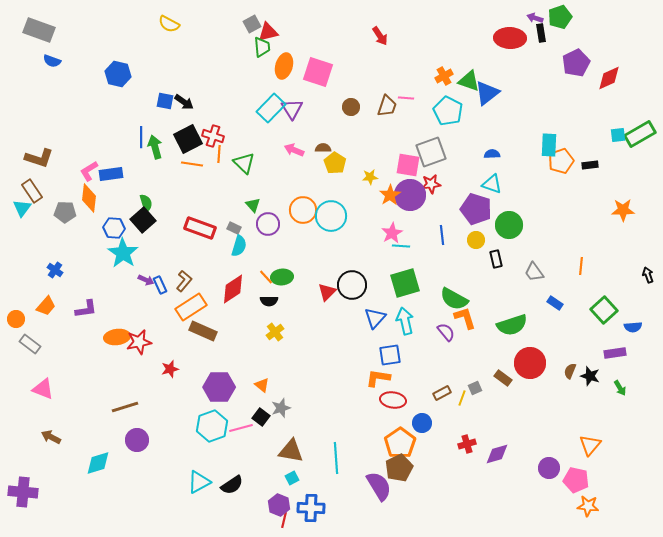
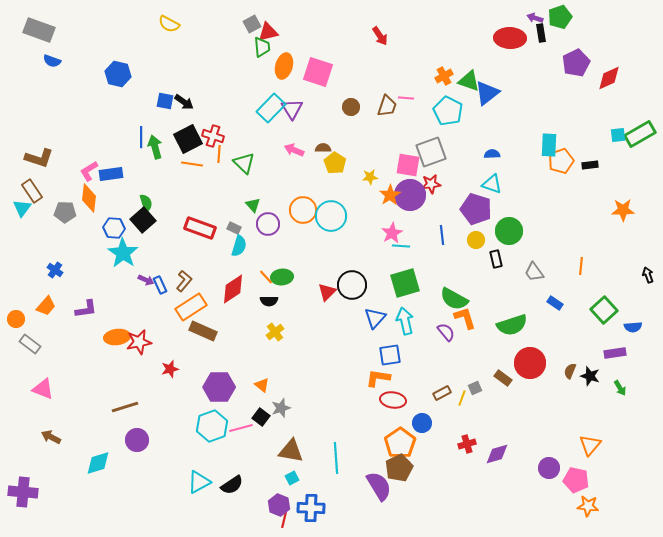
green circle at (509, 225): moved 6 px down
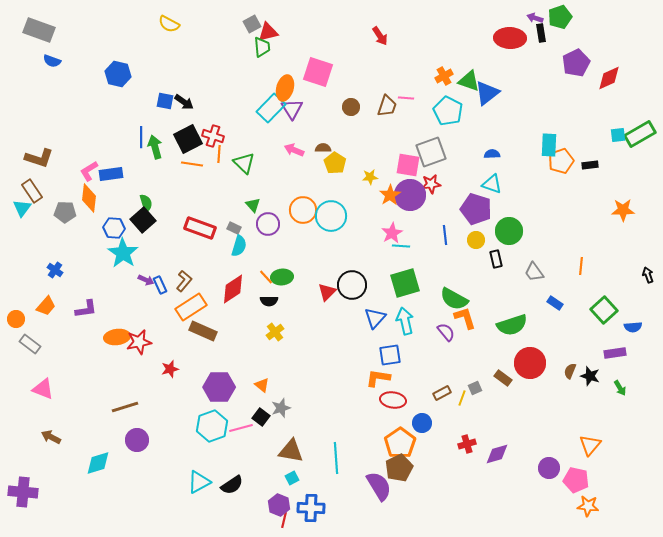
orange ellipse at (284, 66): moved 1 px right, 22 px down
blue line at (442, 235): moved 3 px right
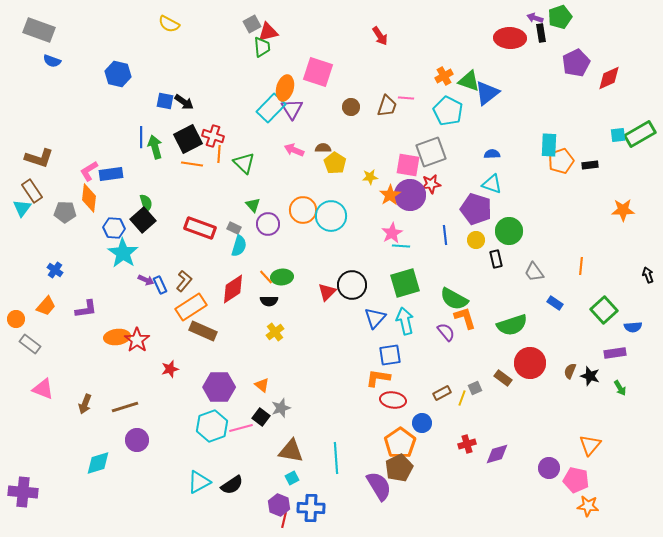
red star at (139, 342): moved 2 px left, 2 px up; rotated 25 degrees counterclockwise
brown arrow at (51, 437): moved 34 px right, 33 px up; rotated 96 degrees counterclockwise
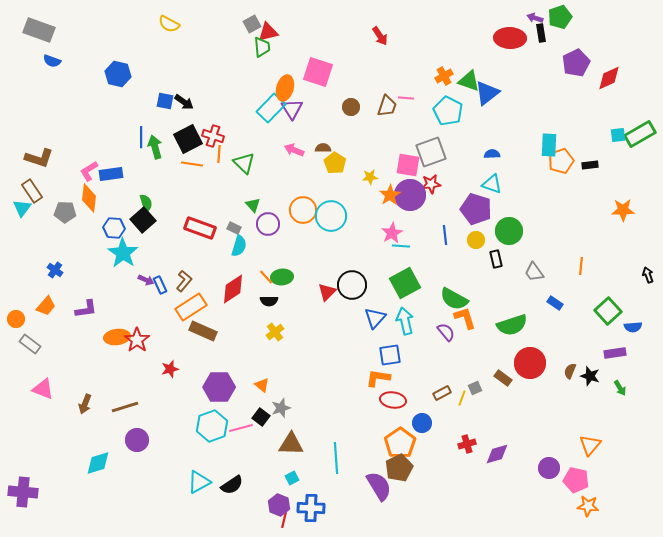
green square at (405, 283): rotated 12 degrees counterclockwise
green square at (604, 310): moved 4 px right, 1 px down
brown triangle at (291, 451): moved 7 px up; rotated 8 degrees counterclockwise
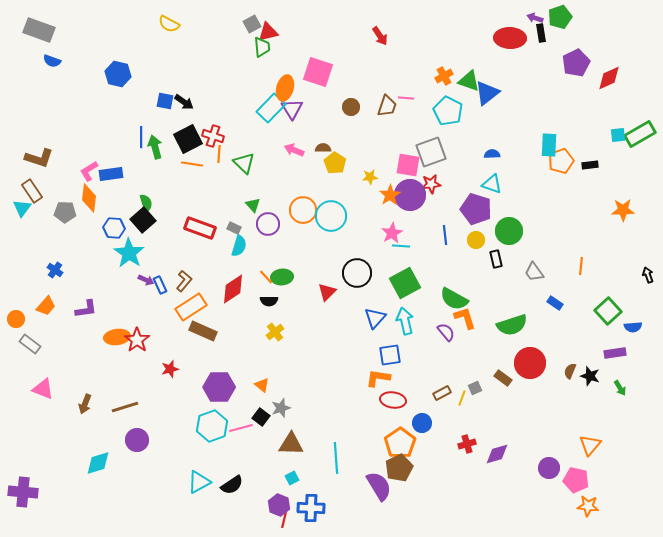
cyan star at (123, 253): moved 6 px right
black circle at (352, 285): moved 5 px right, 12 px up
